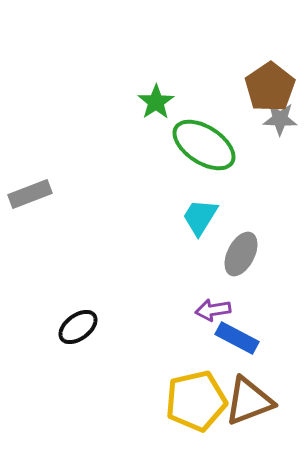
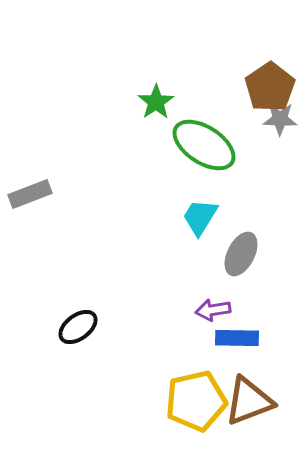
blue rectangle: rotated 27 degrees counterclockwise
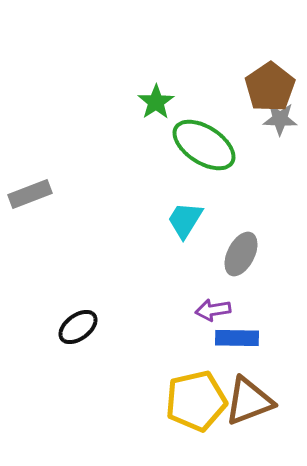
cyan trapezoid: moved 15 px left, 3 px down
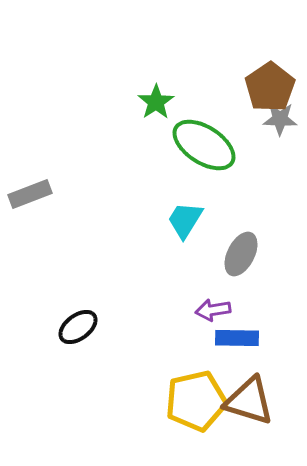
brown triangle: rotated 38 degrees clockwise
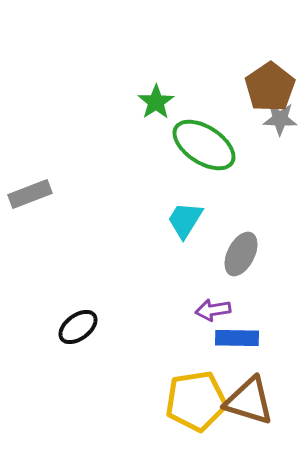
yellow pentagon: rotated 4 degrees clockwise
